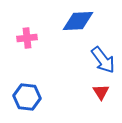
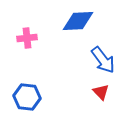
red triangle: rotated 12 degrees counterclockwise
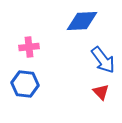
blue diamond: moved 4 px right
pink cross: moved 2 px right, 9 px down
blue hexagon: moved 2 px left, 13 px up
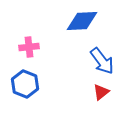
blue arrow: moved 1 px left, 1 px down
blue hexagon: rotated 16 degrees clockwise
red triangle: rotated 36 degrees clockwise
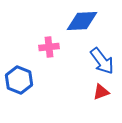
pink cross: moved 20 px right
blue hexagon: moved 6 px left, 4 px up
red triangle: rotated 18 degrees clockwise
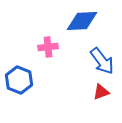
pink cross: moved 1 px left
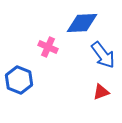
blue diamond: moved 2 px down
pink cross: rotated 30 degrees clockwise
blue arrow: moved 1 px right, 6 px up
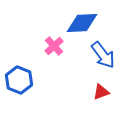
pink cross: moved 6 px right, 1 px up; rotated 24 degrees clockwise
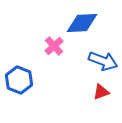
blue arrow: moved 6 px down; rotated 32 degrees counterclockwise
